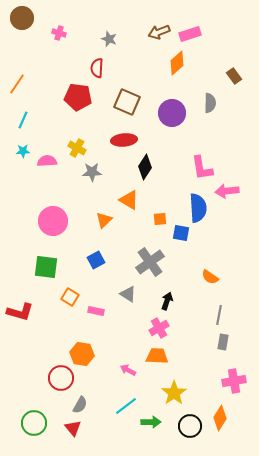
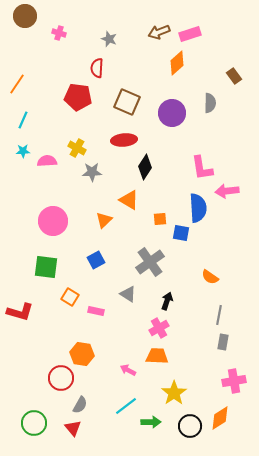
brown circle at (22, 18): moved 3 px right, 2 px up
orange diamond at (220, 418): rotated 25 degrees clockwise
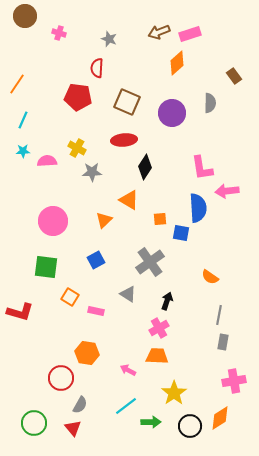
orange hexagon at (82, 354): moved 5 px right, 1 px up
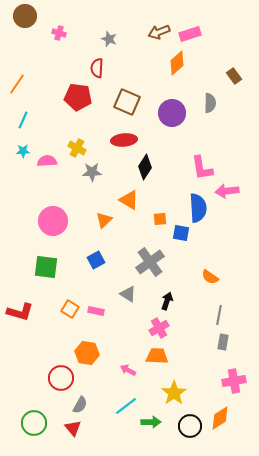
orange square at (70, 297): moved 12 px down
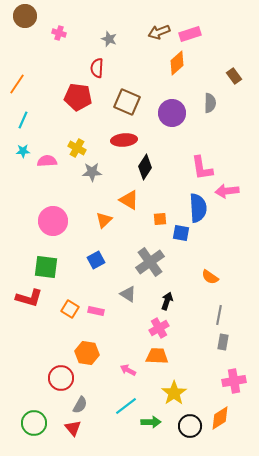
red L-shape at (20, 312): moved 9 px right, 14 px up
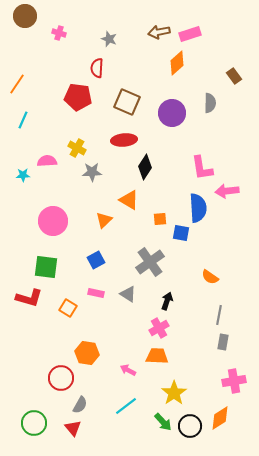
brown arrow at (159, 32): rotated 10 degrees clockwise
cyan star at (23, 151): moved 24 px down
orange square at (70, 309): moved 2 px left, 1 px up
pink rectangle at (96, 311): moved 18 px up
green arrow at (151, 422): moved 12 px right; rotated 48 degrees clockwise
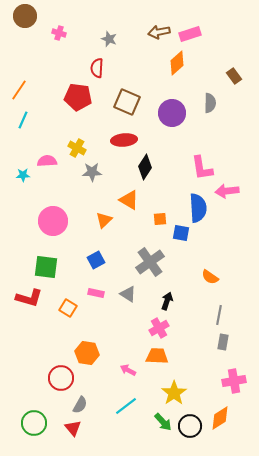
orange line at (17, 84): moved 2 px right, 6 px down
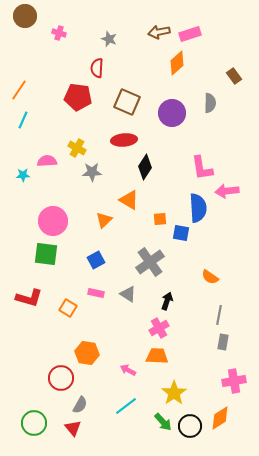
green square at (46, 267): moved 13 px up
